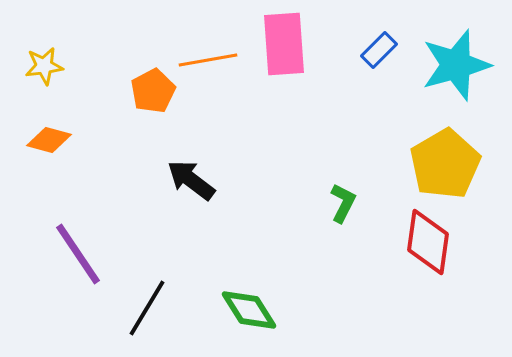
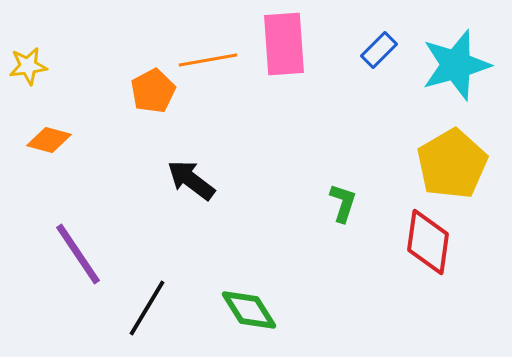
yellow star: moved 16 px left
yellow pentagon: moved 7 px right
green L-shape: rotated 9 degrees counterclockwise
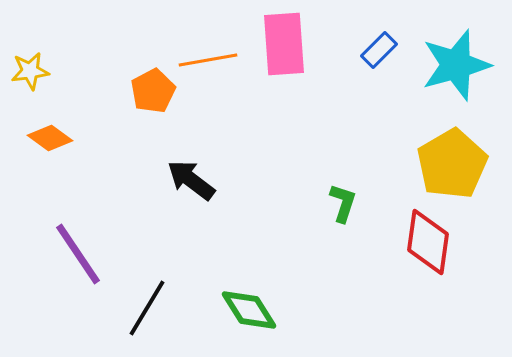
yellow star: moved 2 px right, 5 px down
orange diamond: moved 1 px right, 2 px up; rotated 21 degrees clockwise
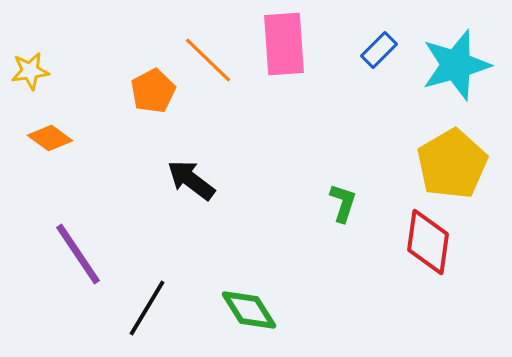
orange line: rotated 54 degrees clockwise
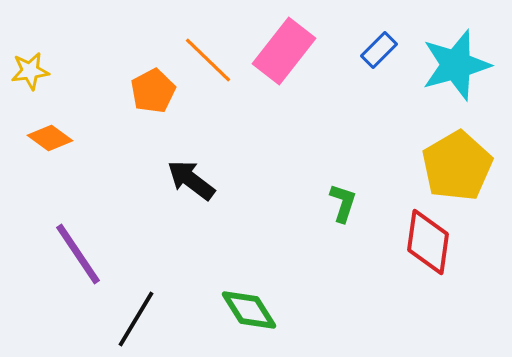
pink rectangle: moved 7 px down; rotated 42 degrees clockwise
yellow pentagon: moved 5 px right, 2 px down
black line: moved 11 px left, 11 px down
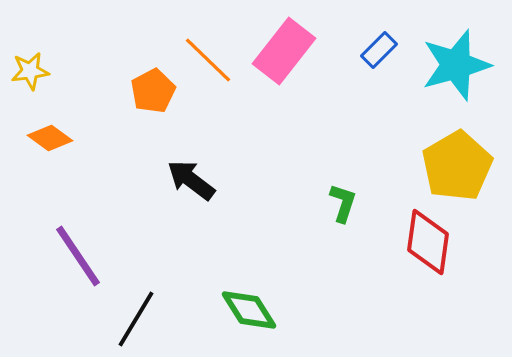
purple line: moved 2 px down
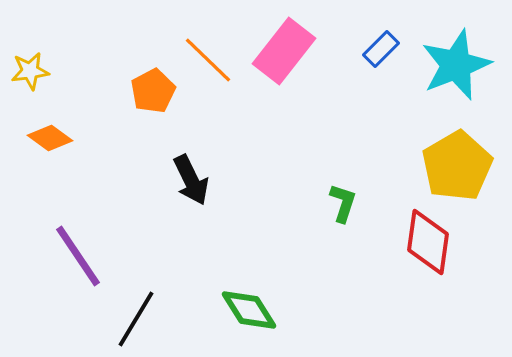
blue rectangle: moved 2 px right, 1 px up
cyan star: rotated 6 degrees counterclockwise
black arrow: rotated 153 degrees counterclockwise
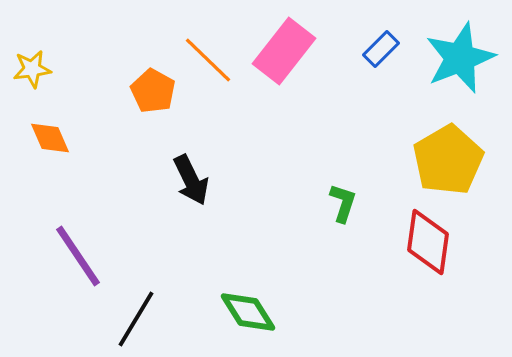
cyan star: moved 4 px right, 7 px up
yellow star: moved 2 px right, 2 px up
orange pentagon: rotated 15 degrees counterclockwise
orange diamond: rotated 30 degrees clockwise
yellow pentagon: moved 9 px left, 6 px up
green diamond: moved 1 px left, 2 px down
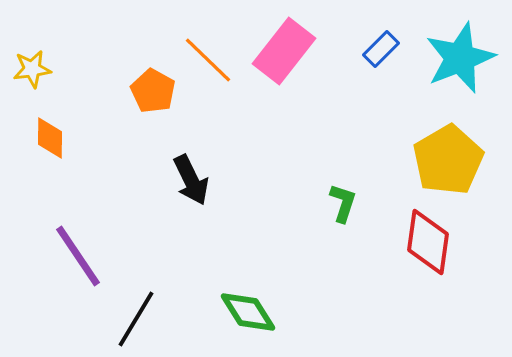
orange diamond: rotated 24 degrees clockwise
